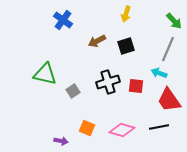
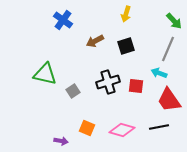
brown arrow: moved 2 px left
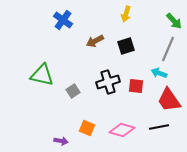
green triangle: moved 3 px left, 1 px down
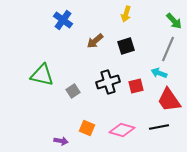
brown arrow: rotated 12 degrees counterclockwise
red square: rotated 21 degrees counterclockwise
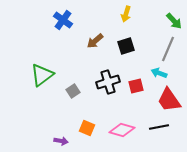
green triangle: rotated 50 degrees counterclockwise
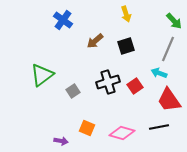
yellow arrow: rotated 35 degrees counterclockwise
red square: moved 1 px left; rotated 21 degrees counterclockwise
pink diamond: moved 3 px down
